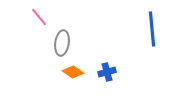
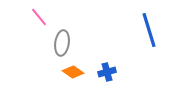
blue line: moved 3 px left, 1 px down; rotated 12 degrees counterclockwise
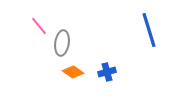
pink line: moved 9 px down
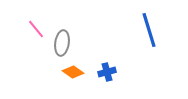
pink line: moved 3 px left, 3 px down
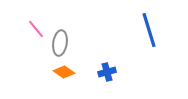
gray ellipse: moved 2 px left
orange diamond: moved 9 px left
